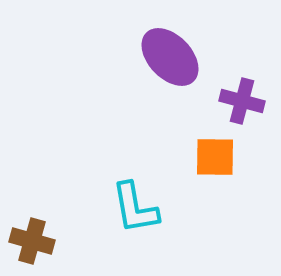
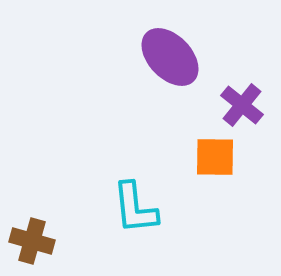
purple cross: moved 4 px down; rotated 24 degrees clockwise
cyan L-shape: rotated 4 degrees clockwise
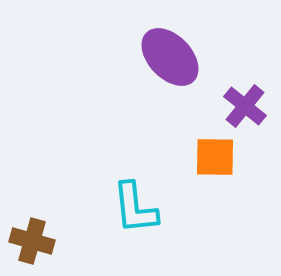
purple cross: moved 3 px right, 1 px down
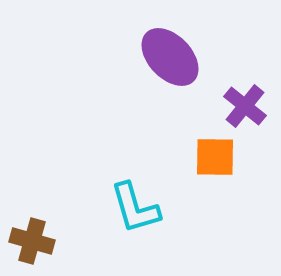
cyan L-shape: rotated 10 degrees counterclockwise
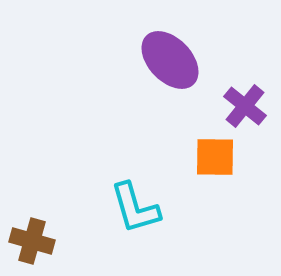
purple ellipse: moved 3 px down
